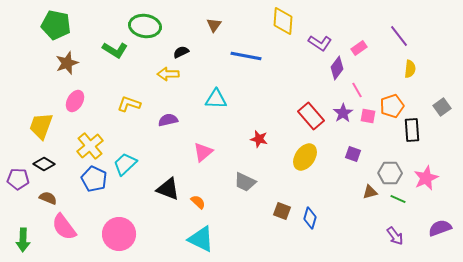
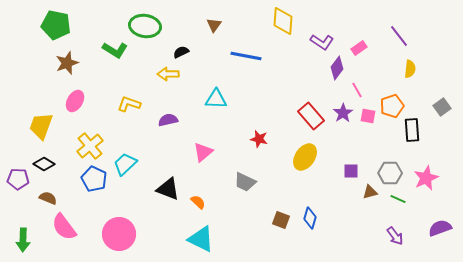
purple L-shape at (320, 43): moved 2 px right, 1 px up
purple square at (353, 154): moved 2 px left, 17 px down; rotated 21 degrees counterclockwise
brown square at (282, 211): moved 1 px left, 9 px down
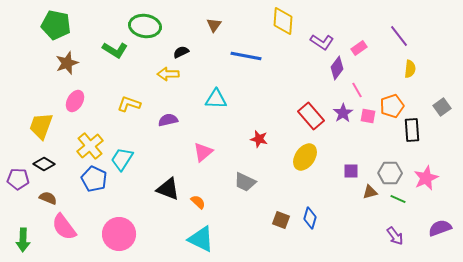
cyan trapezoid at (125, 164): moved 3 px left, 5 px up; rotated 15 degrees counterclockwise
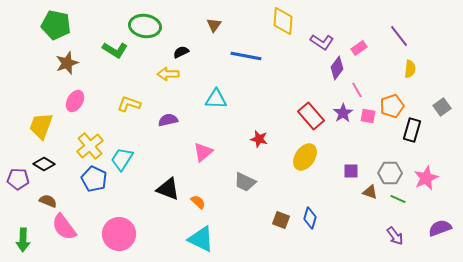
black rectangle at (412, 130): rotated 20 degrees clockwise
brown triangle at (370, 192): rotated 35 degrees clockwise
brown semicircle at (48, 198): moved 3 px down
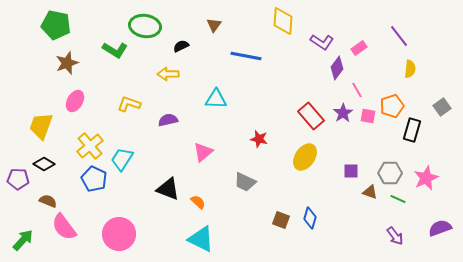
black semicircle at (181, 52): moved 6 px up
green arrow at (23, 240): rotated 140 degrees counterclockwise
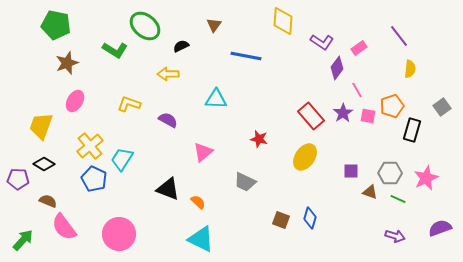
green ellipse at (145, 26): rotated 32 degrees clockwise
purple semicircle at (168, 120): rotated 42 degrees clockwise
purple arrow at (395, 236): rotated 36 degrees counterclockwise
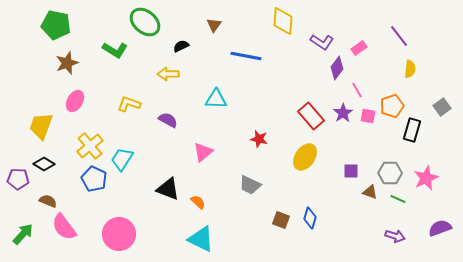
green ellipse at (145, 26): moved 4 px up
gray trapezoid at (245, 182): moved 5 px right, 3 px down
green arrow at (23, 240): moved 6 px up
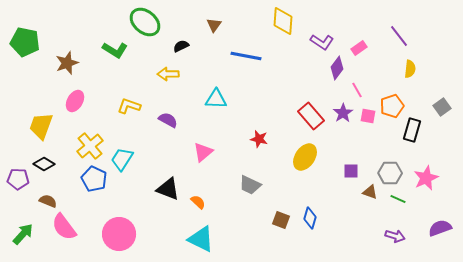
green pentagon at (56, 25): moved 31 px left, 17 px down
yellow L-shape at (129, 104): moved 2 px down
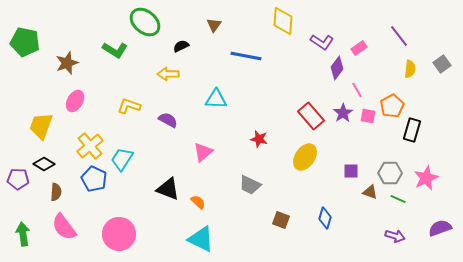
orange pentagon at (392, 106): rotated 10 degrees counterclockwise
gray square at (442, 107): moved 43 px up
brown semicircle at (48, 201): moved 8 px right, 9 px up; rotated 72 degrees clockwise
blue diamond at (310, 218): moved 15 px right
green arrow at (23, 234): rotated 50 degrees counterclockwise
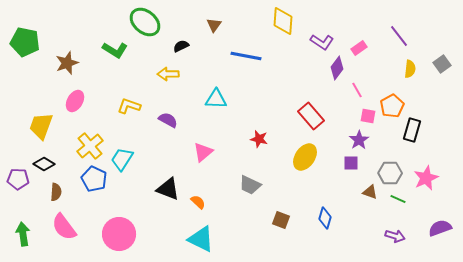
purple star at (343, 113): moved 16 px right, 27 px down
purple square at (351, 171): moved 8 px up
